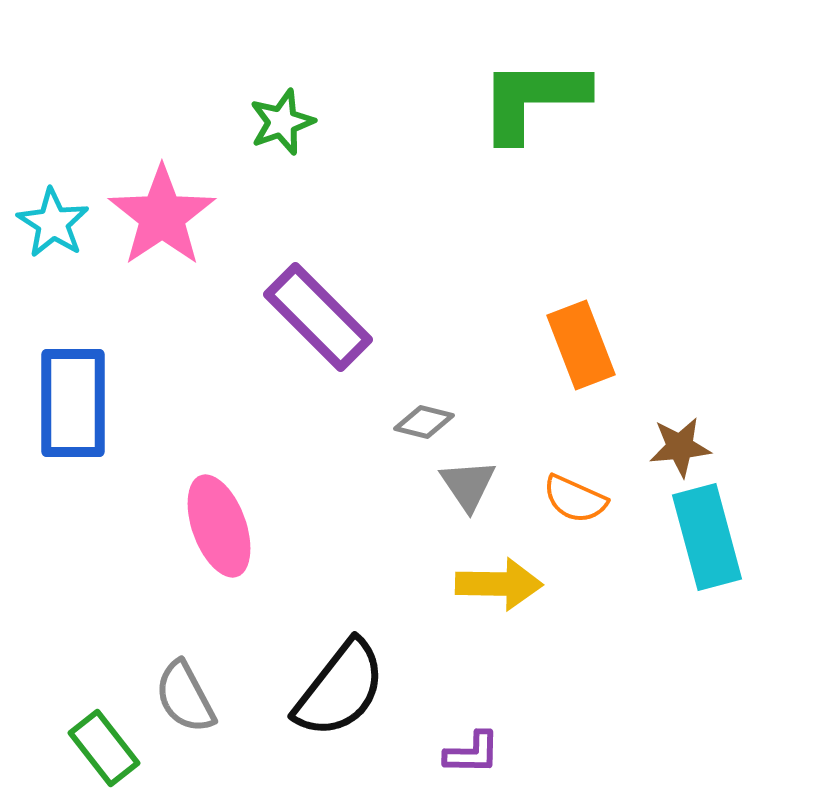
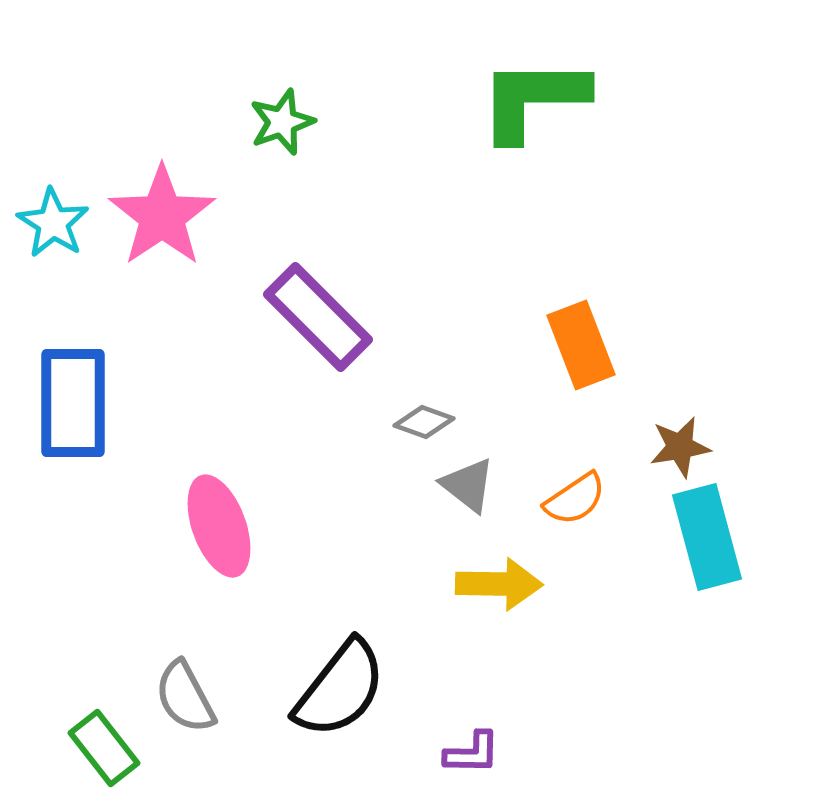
gray diamond: rotated 6 degrees clockwise
brown star: rotated 4 degrees counterclockwise
gray triangle: rotated 18 degrees counterclockwise
orange semicircle: rotated 58 degrees counterclockwise
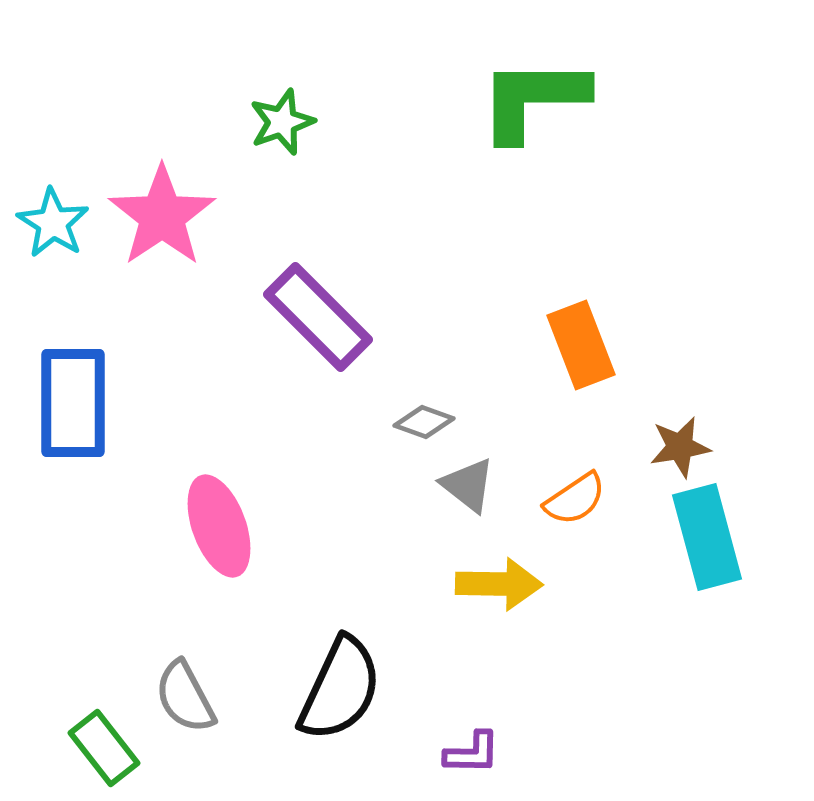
black semicircle: rotated 13 degrees counterclockwise
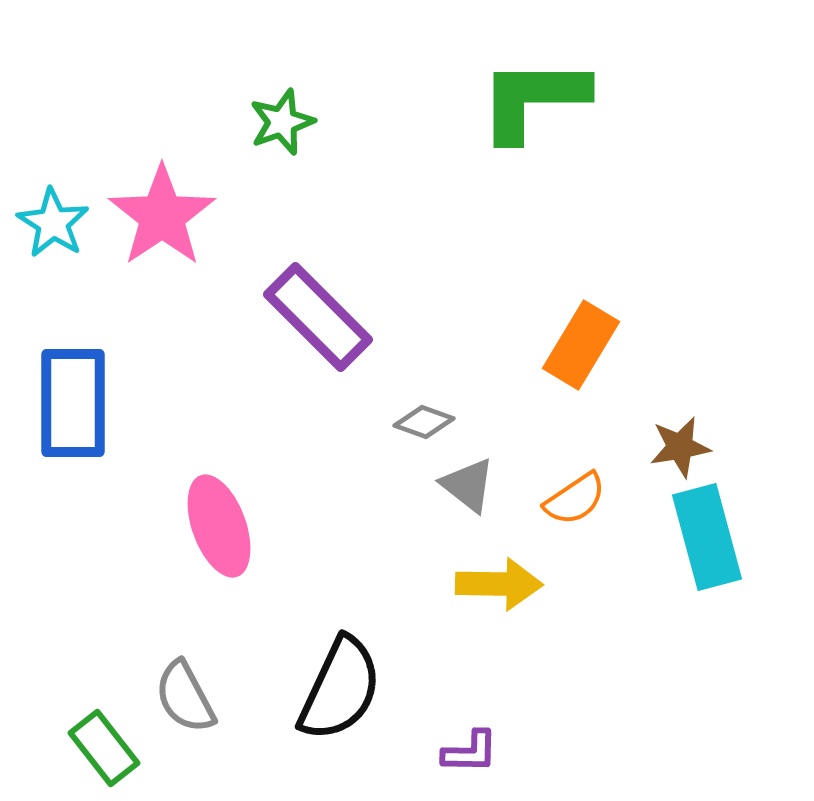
orange rectangle: rotated 52 degrees clockwise
purple L-shape: moved 2 px left, 1 px up
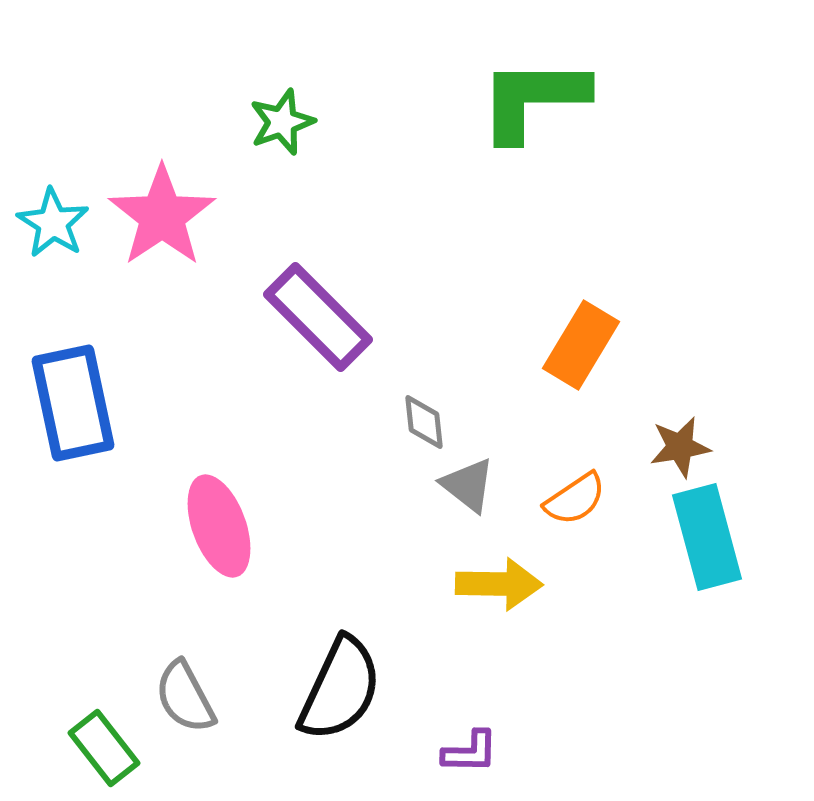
blue rectangle: rotated 12 degrees counterclockwise
gray diamond: rotated 64 degrees clockwise
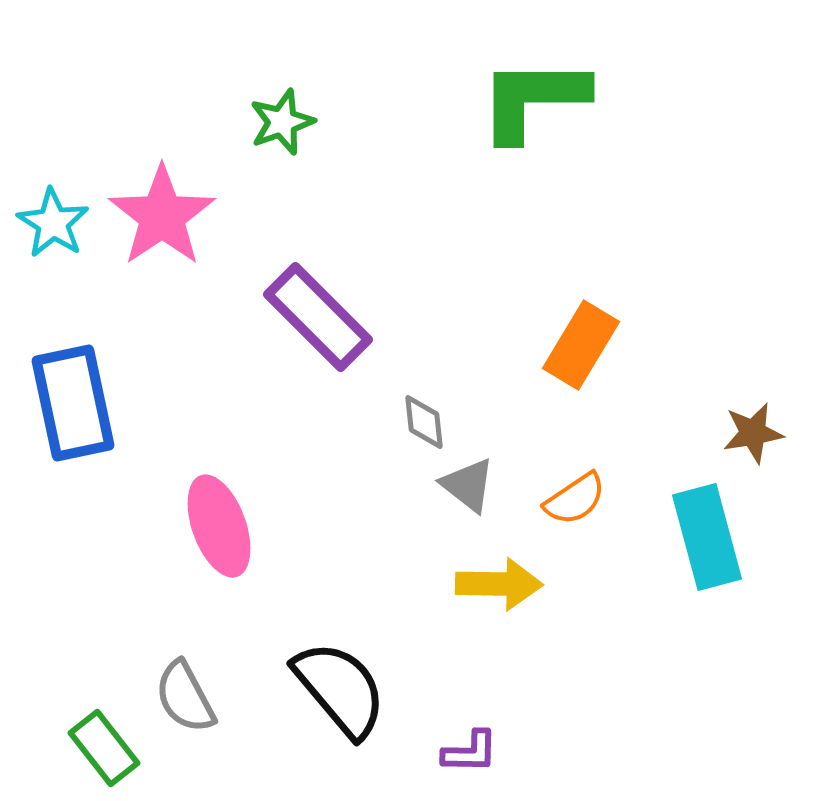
brown star: moved 73 px right, 14 px up
black semicircle: rotated 65 degrees counterclockwise
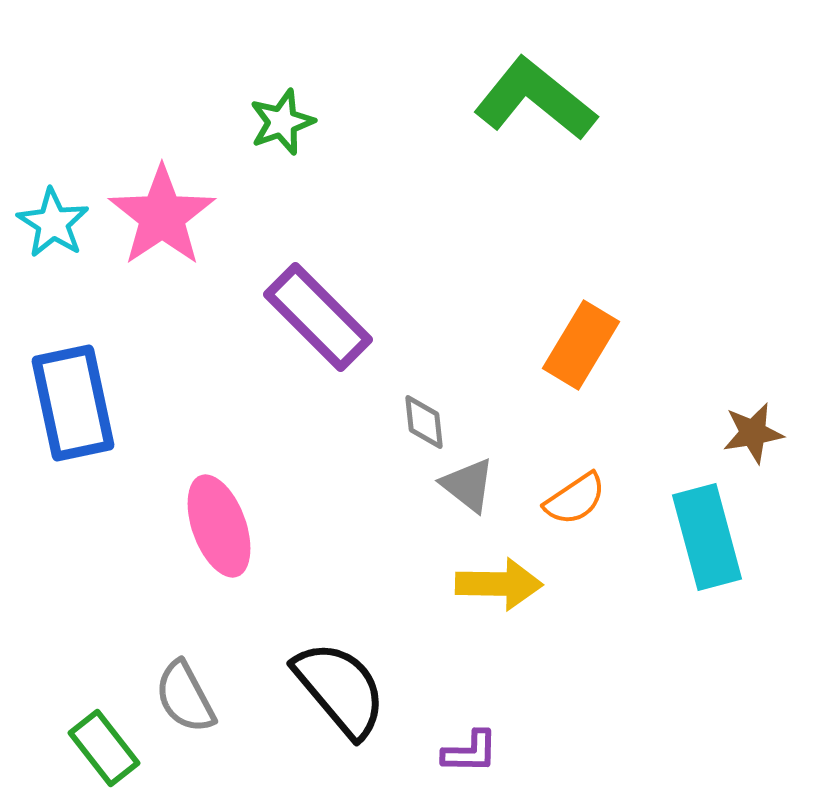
green L-shape: moved 2 px right; rotated 39 degrees clockwise
